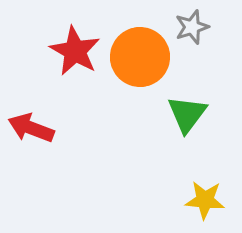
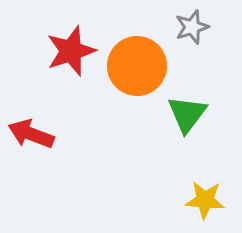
red star: moved 4 px left; rotated 24 degrees clockwise
orange circle: moved 3 px left, 9 px down
red arrow: moved 6 px down
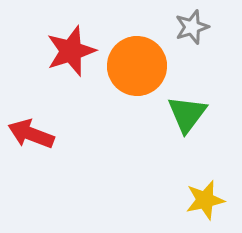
yellow star: rotated 18 degrees counterclockwise
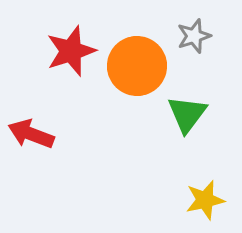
gray star: moved 2 px right, 9 px down
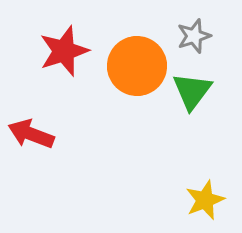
red star: moved 7 px left
green triangle: moved 5 px right, 23 px up
yellow star: rotated 9 degrees counterclockwise
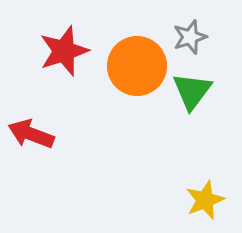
gray star: moved 4 px left, 1 px down
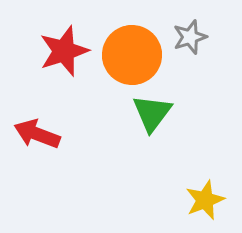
orange circle: moved 5 px left, 11 px up
green triangle: moved 40 px left, 22 px down
red arrow: moved 6 px right
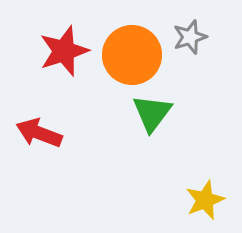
red arrow: moved 2 px right, 1 px up
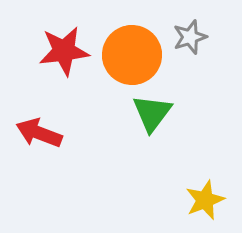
red star: rotated 12 degrees clockwise
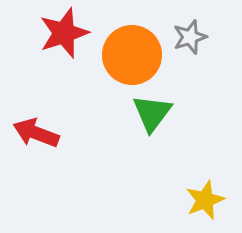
red star: moved 18 px up; rotated 12 degrees counterclockwise
red arrow: moved 3 px left
